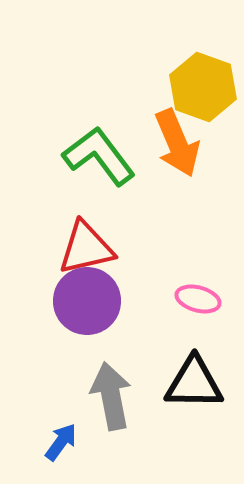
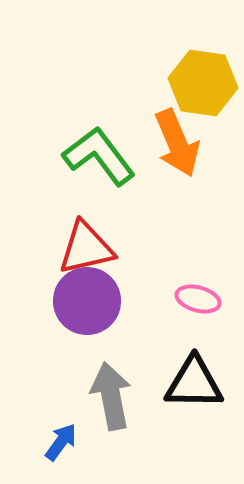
yellow hexagon: moved 4 px up; rotated 12 degrees counterclockwise
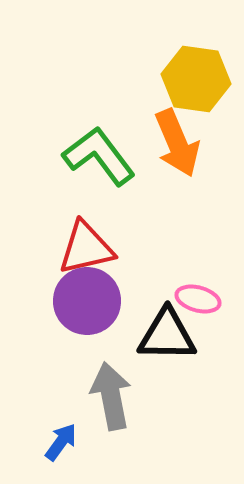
yellow hexagon: moved 7 px left, 4 px up
black triangle: moved 27 px left, 48 px up
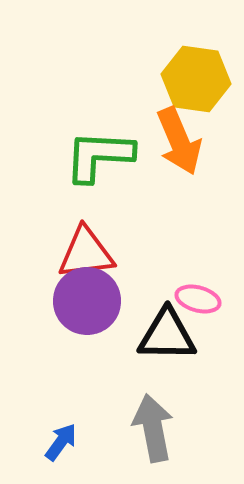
orange arrow: moved 2 px right, 2 px up
green L-shape: rotated 50 degrees counterclockwise
red triangle: moved 5 px down; rotated 6 degrees clockwise
gray arrow: moved 42 px right, 32 px down
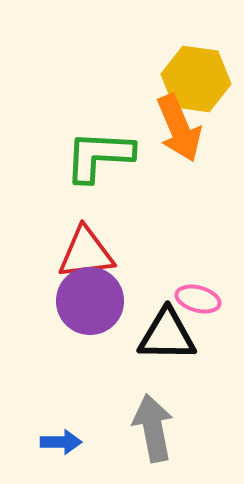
orange arrow: moved 13 px up
purple circle: moved 3 px right
blue arrow: rotated 54 degrees clockwise
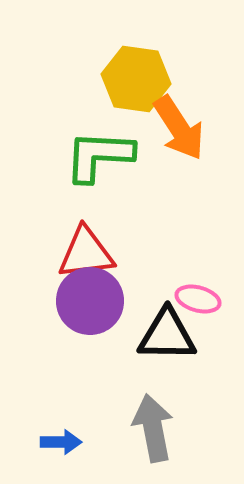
yellow hexagon: moved 60 px left
orange arrow: rotated 10 degrees counterclockwise
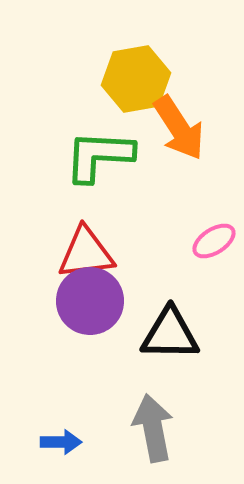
yellow hexagon: rotated 18 degrees counterclockwise
pink ellipse: moved 16 px right, 58 px up; rotated 48 degrees counterclockwise
black triangle: moved 3 px right, 1 px up
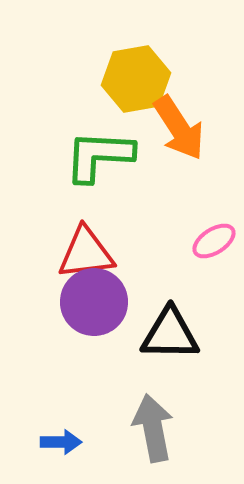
purple circle: moved 4 px right, 1 px down
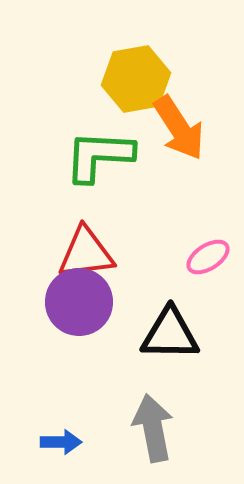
pink ellipse: moved 6 px left, 16 px down
purple circle: moved 15 px left
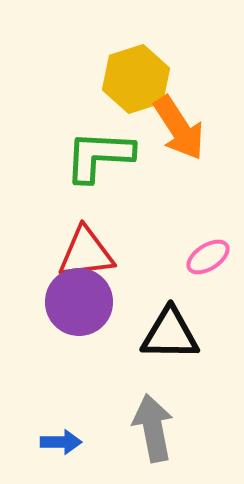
yellow hexagon: rotated 8 degrees counterclockwise
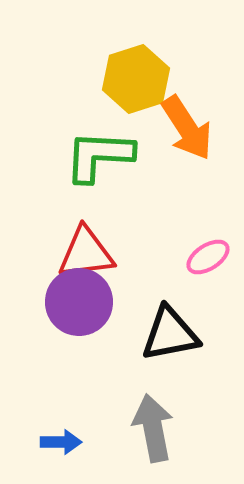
orange arrow: moved 8 px right
black triangle: rotated 12 degrees counterclockwise
